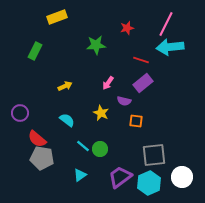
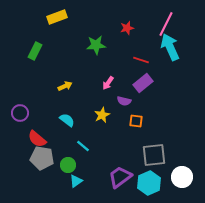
cyan arrow: rotated 72 degrees clockwise
yellow star: moved 1 px right, 2 px down; rotated 21 degrees clockwise
green circle: moved 32 px left, 16 px down
cyan triangle: moved 4 px left, 6 px down
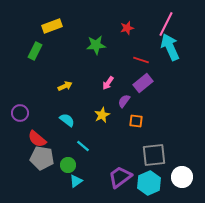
yellow rectangle: moved 5 px left, 9 px down
purple semicircle: rotated 112 degrees clockwise
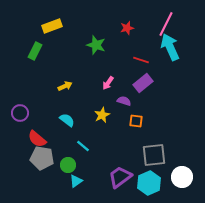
green star: rotated 24 degrees clockwise
purple semicircle: rotated 72 degrees clockwise
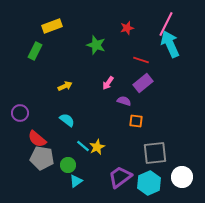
cyan arrow: moved 3 px up
yellow star: moved 5 px left, 32 px down
gray square: moved 1 px right, 2 px up
